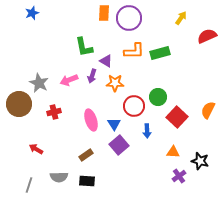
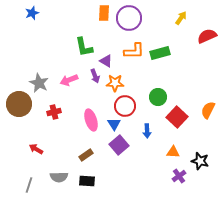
purple arrow: moved 3 px right; rotated 40 degrees counterclockwise
red circle: moved 9 px left
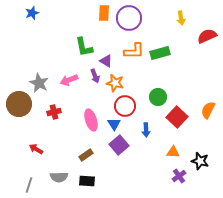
yellow arrow: rotated 136 degrees clockwise
orange star: rotated 12 degrees clockwise
blue arrow: moved 1 px left, 1 px up
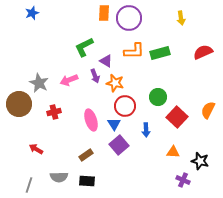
red semicircle: moved 4 px left, 16 px down
green L-shape: rotated 75 degrees clockwise
purple cross: moved 4 px right, 4 px down; rotated 32 degrees counterclockwise
